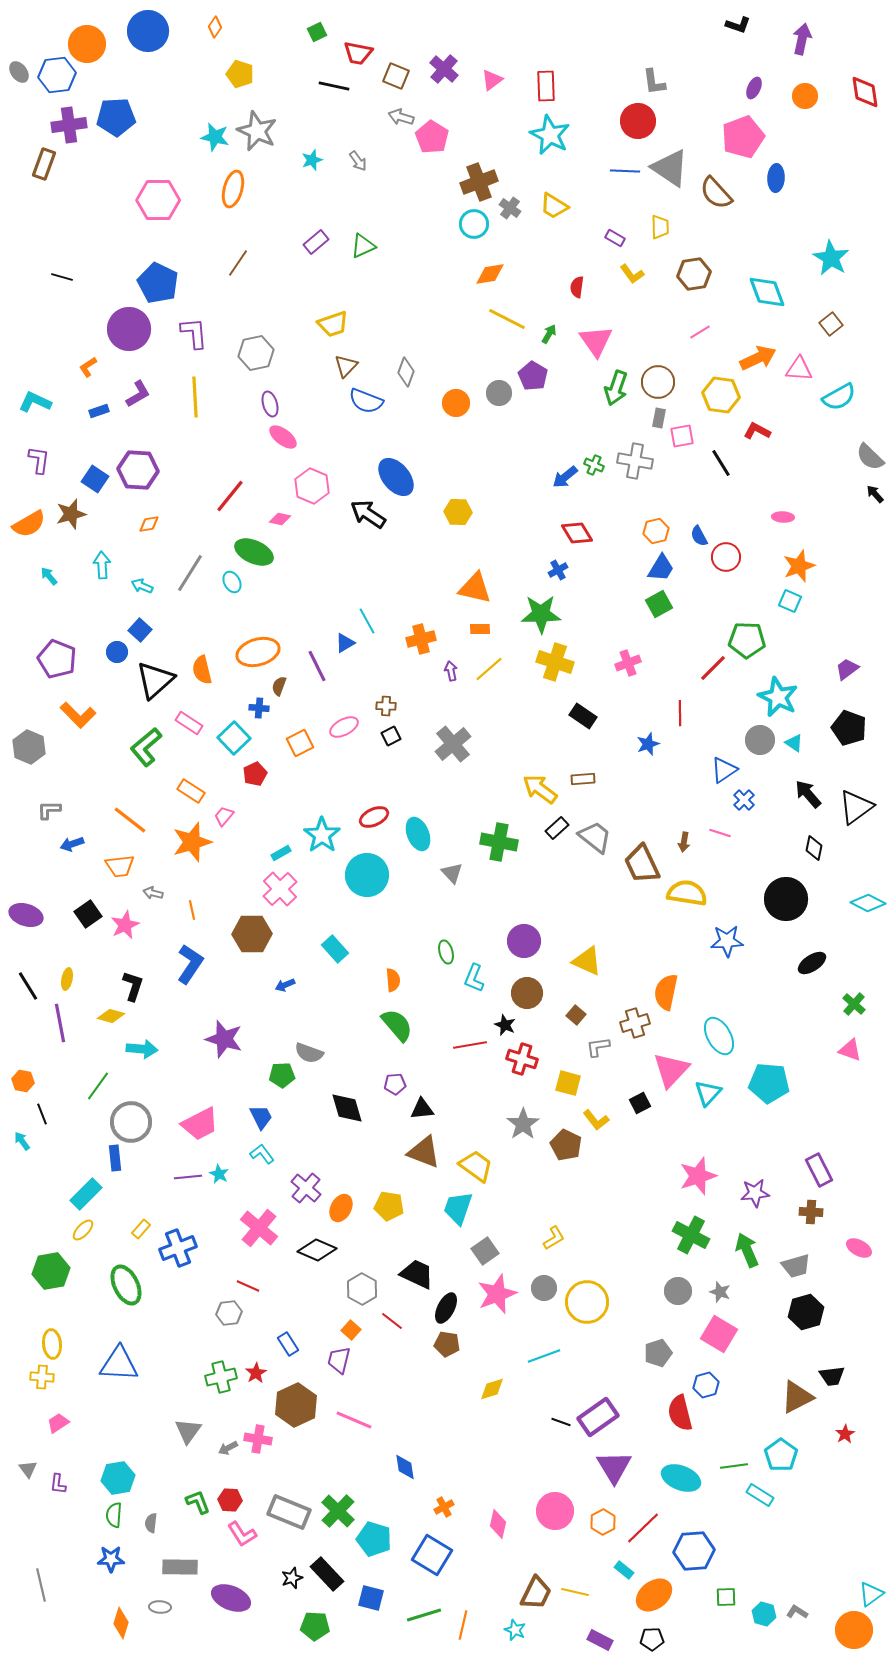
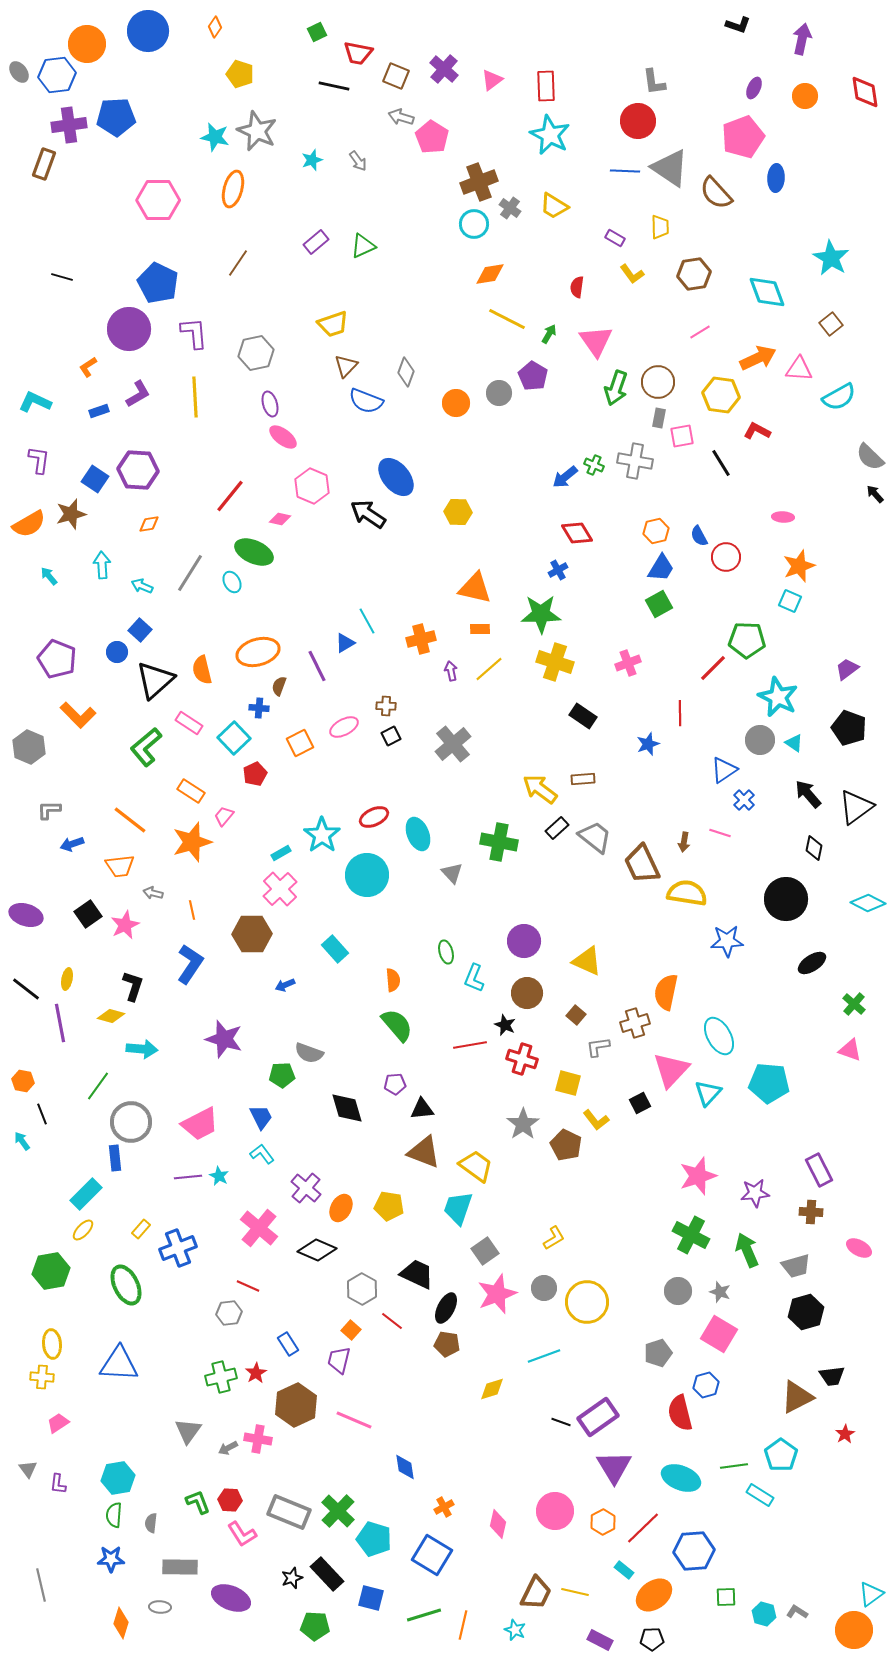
black line at (28, 986): moved 2 px left, 3 px down; rotated 20 degrees counterclockwise
cyan star at (219, 1174): moved 2 px down
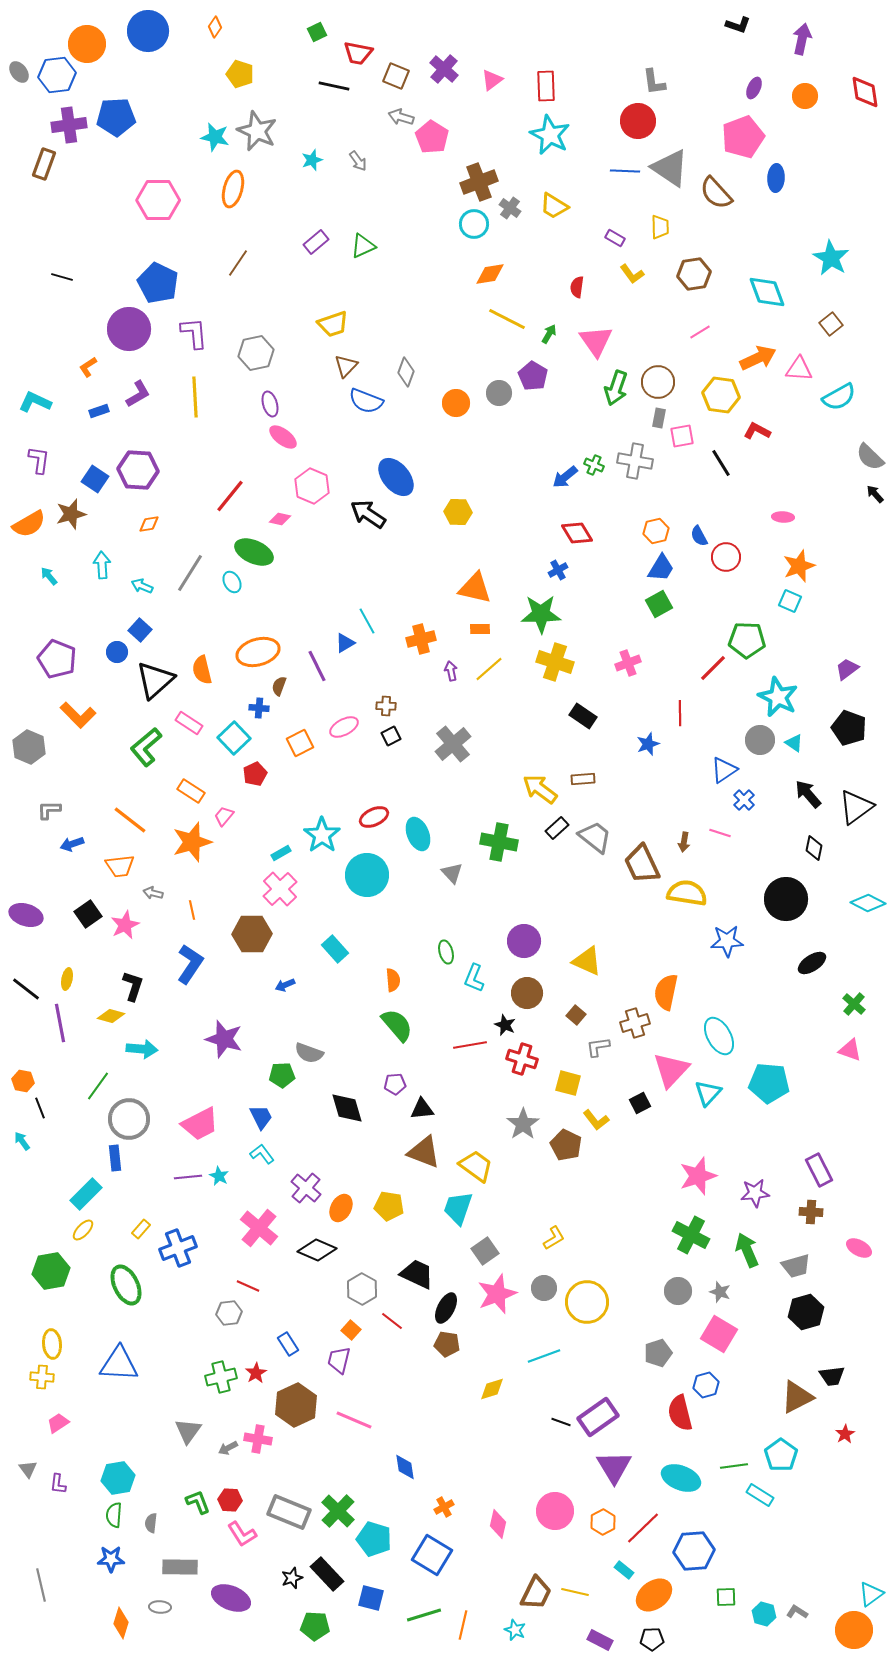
black line at (42, 1114): moved 2 px left, 6 px up
gray circle at (131, 1122): moved 2 px left, 3 px up
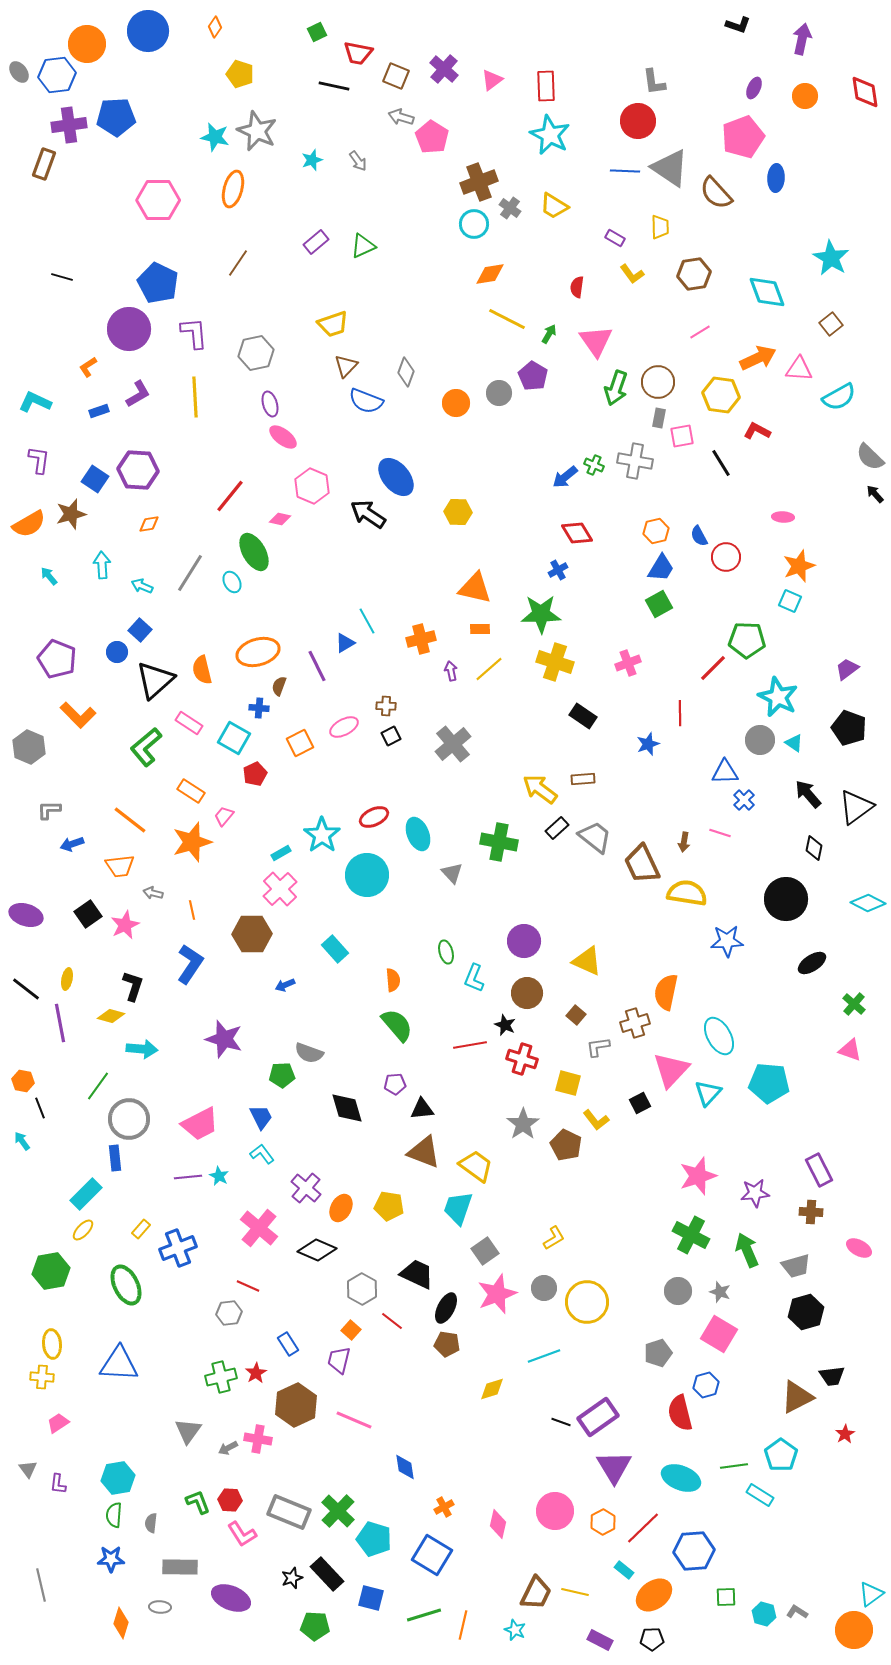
green ellipse at (254, 552): rotated 36 degrees clockwise
cyan square at (234, 738): rotated 16 degrees counterclockwise
blue triangle at (724, 770): moved 1 px right, 2 px down; rotated 32 degrees clockwise
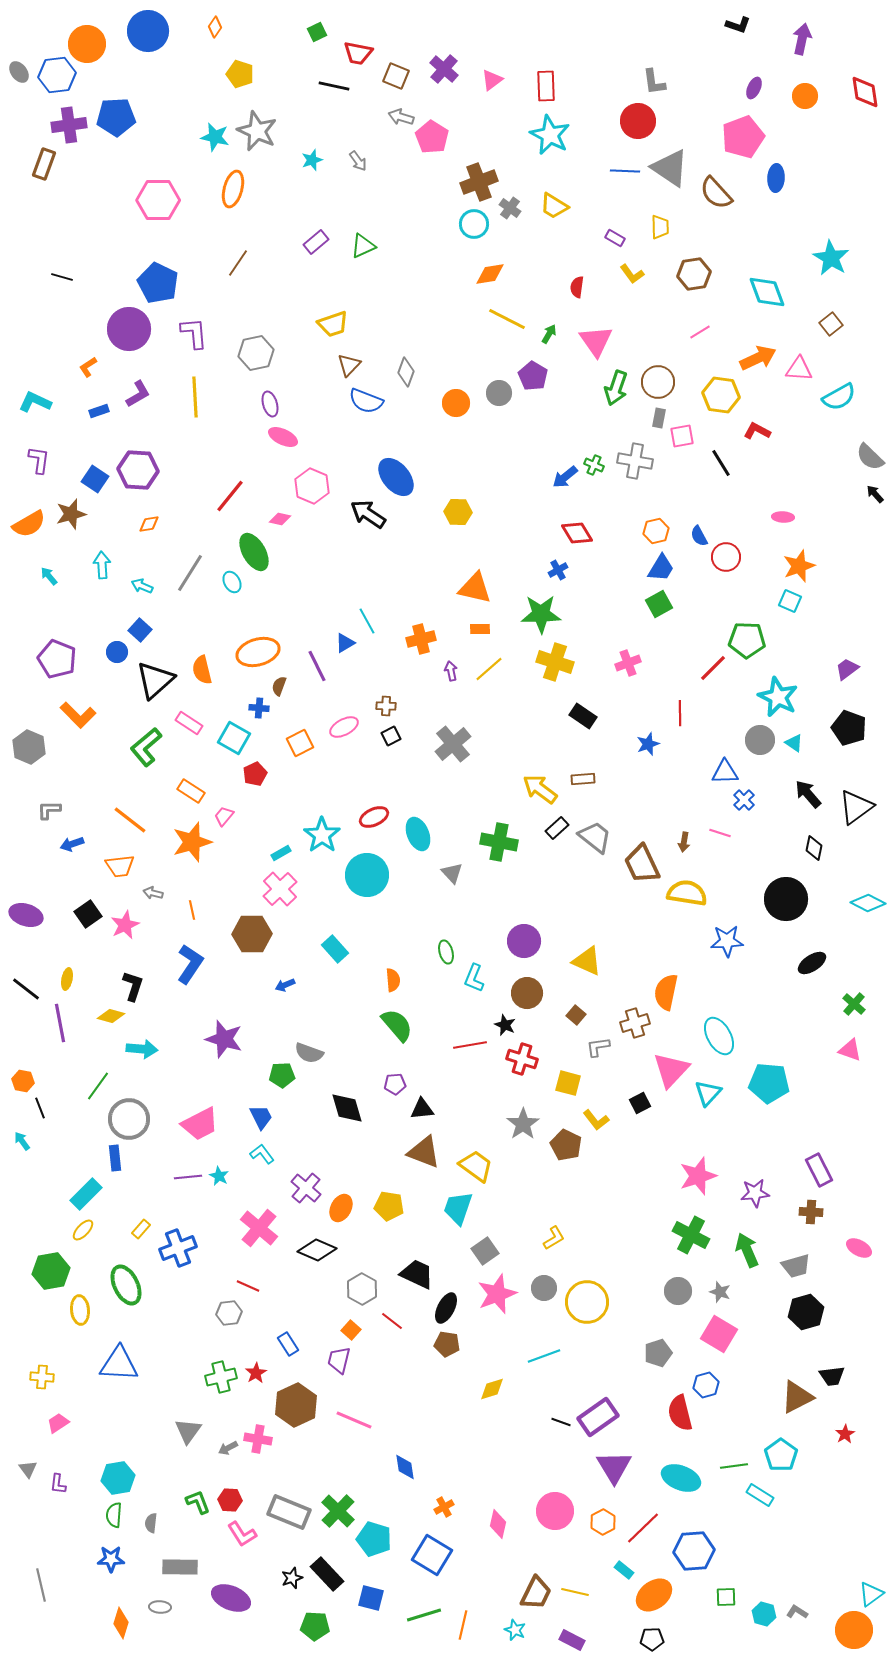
brown triangle at (346, 366): moved 3 px right, 1 px up
pink ellipse at (283, 437): rotated 12 degrees counterclockwise
yellow ellipse at (52, 1344): moved 28 px right, 34 px up
purple rectangle at (600, 1640): moved 28 px left
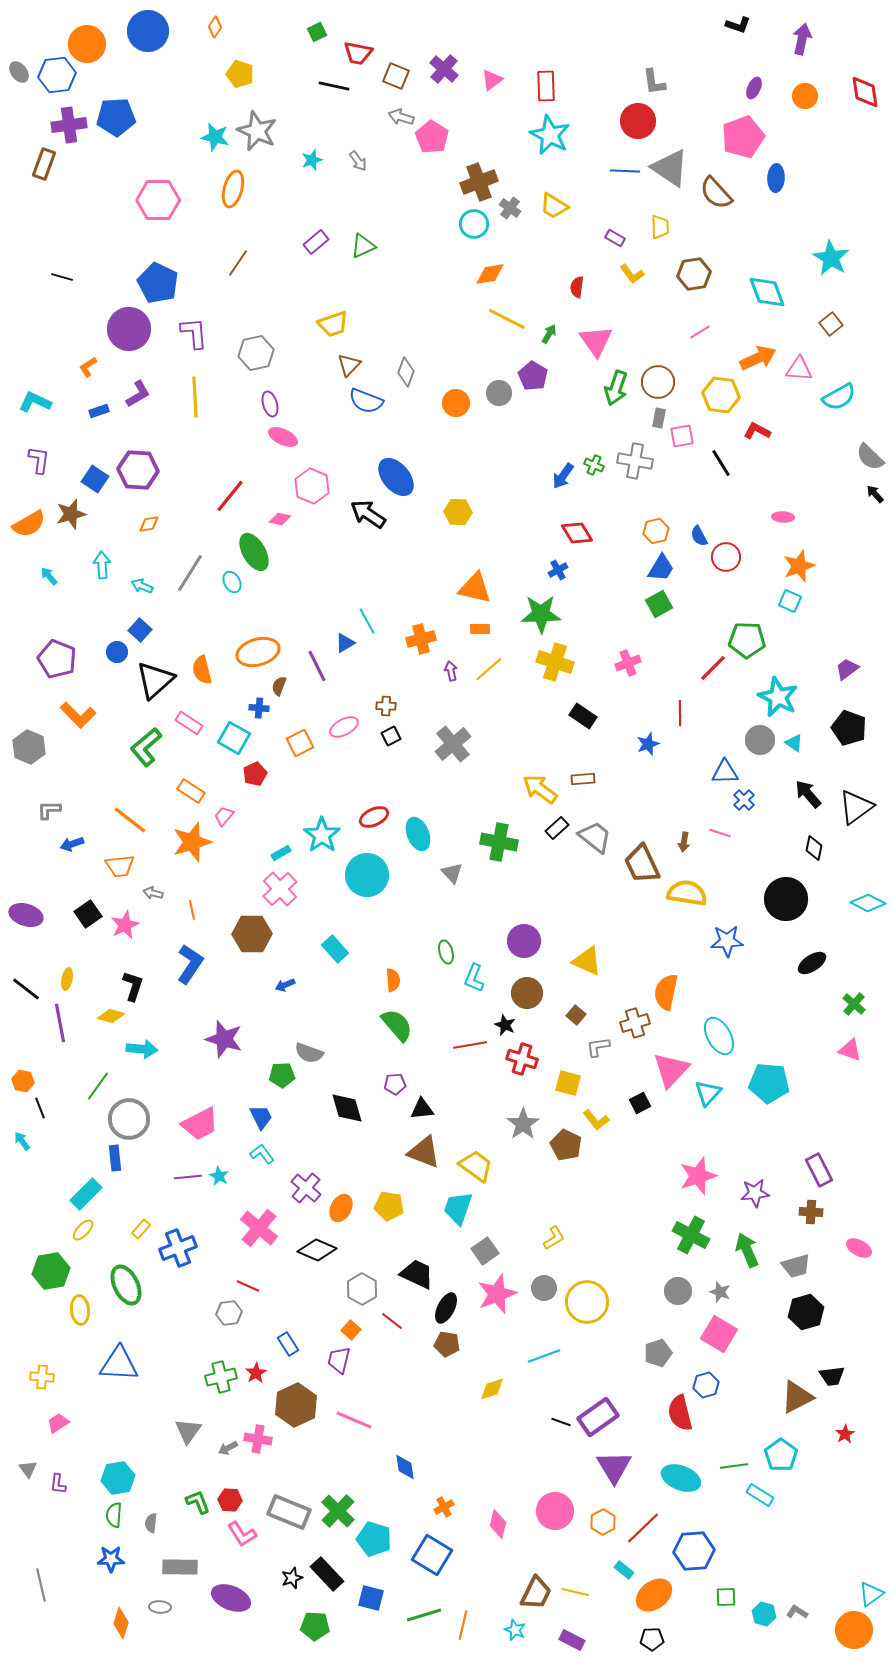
blue arrow at (565, 477): moved 2 px left, 1 px up; rotated 16 degrees counterclockwise
